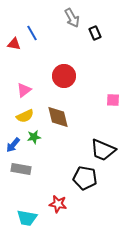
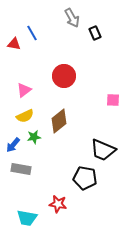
brown diamond: moved 1 px right, 4 px down; rotated 65 degrees clockwise
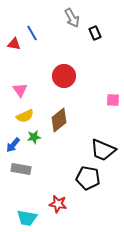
pink triangle: moved 4 px left; rotated 28 degrees counterclockwise
brown diamond: moved 1 px up
black pentagon: moved 3 px right
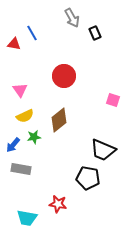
pink square: rotated 16 degrees clockwise
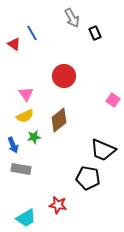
red triangle: rotated 24 degrees clockwise
pink triangle: moved 6 px right, 4 px down
pink square: rotated 16 degrees clockwise
blue arrow: rotated 63 degrees counterclockwise
red star: moved 1 px down
cyan trapezoid: moved 1 px left; rotated 40 degrees counterclockwise
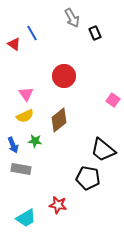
green star: moved 1 px right, 4 px down; rotated 16 degrees clockwise
black trapezoid: rotated 16 degrees clockwise
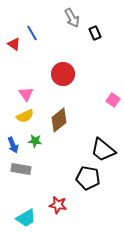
red circle: moved 1 px left, 2 px up
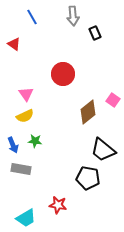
gray arrow: moved 1 px right, 2 px up; rotated 24 degrees clockwise
blue line: moved 16 px up
brown diamond: moved 29 px right, 8 px up
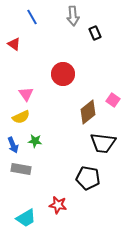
yellow semicircle: moved 4 px left, 1 px down
black trapezoid: moved 7 px up; rotated 32 degrees counterclockwise
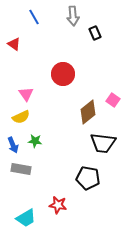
blue line: moved 2 px right
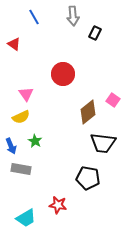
black rectangle: rotated 48 degrees clockwise
green star: rotated 24 degrees clockwise
blue arrow: moved 2 px left, 1 px down
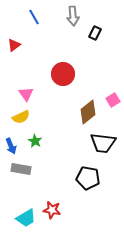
red triangle: moved 1 px down; rotated 48 degrees clockwise
pink square: rotated 24 degrees clockwise
red star: moved 6 px left, 5 px down
